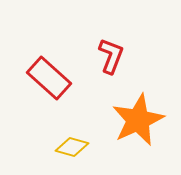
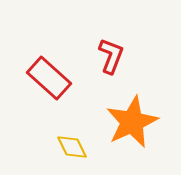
orange star: moved 6 px left, 2 px down
yellow diamond: rotated 48 degrees clockwise
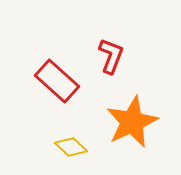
red rectangle: moved 8 px right, 3 px down
yellow diamond: moved 1 px left; rotated 20 degrees counterclockwise
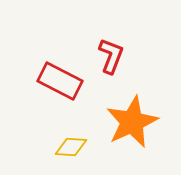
red rectangle: moved 3 px right; rotated 15 degrees counterclockwise
yellow diamond: rotated 40 degrees counterclockwise
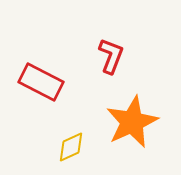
red rectangle: moved 19 px left, 1 px down
yellow diamond: rotated 28 degrees counterclockwise
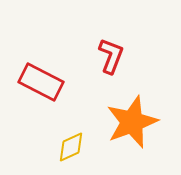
orange star: rotated 4 degrees clockwise
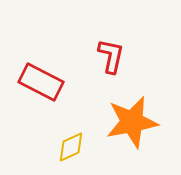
red L-shape: rotated 9 degrees counterclockwise
orange star: rotated 10 degrees clockwise
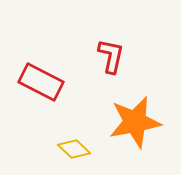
orange star: moved 3 px right
yellow diamond: moved 3 px right, 2 px down; rotated 68 degrees clockwise
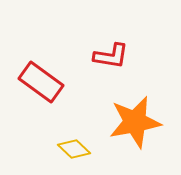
red L-shape: rotated 87 degrees clockwise
red rectangle: rotated 9 degrees clockwise
